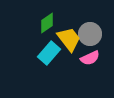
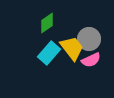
gray circle: moved 1 px left, 5 px down
yellow trapezoid: moved 3 px right, 9 px down
pink semicircle: moved 1 px right, 2 px down
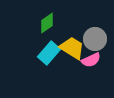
gray circle: moved 6 px right
yellow trapezoid: rotated 20 degrees counterclockwise
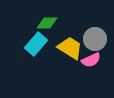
green diamond: rotated 35 degrees clockwise
yellow trapezoid: moved 2 px left
cyan rectangle: moved 13 px left, 9 px up
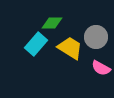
green diamond: moved 5 px right
gray circle: moved 1 px right, 2 px up
pink semicircle: moved 10 px right, 8 px down; rotated 54 degrees clockwise
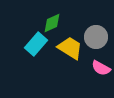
green diamond: rotated 25 degrees counterclockwise
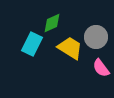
cyan rectangle: moved 4 px left; rotated 15 degrees counterclockwise
pink semicircle: rotated 24 degrees clockwise
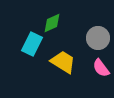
gray circle: moved 2 px right, 1 px down
yellow trapezoid: moved 7 px left, 14 px down
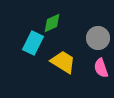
cyan rectangle: moved 1 px right, 1 px up
pink semicircle: rotated 18 degrees clockwise
